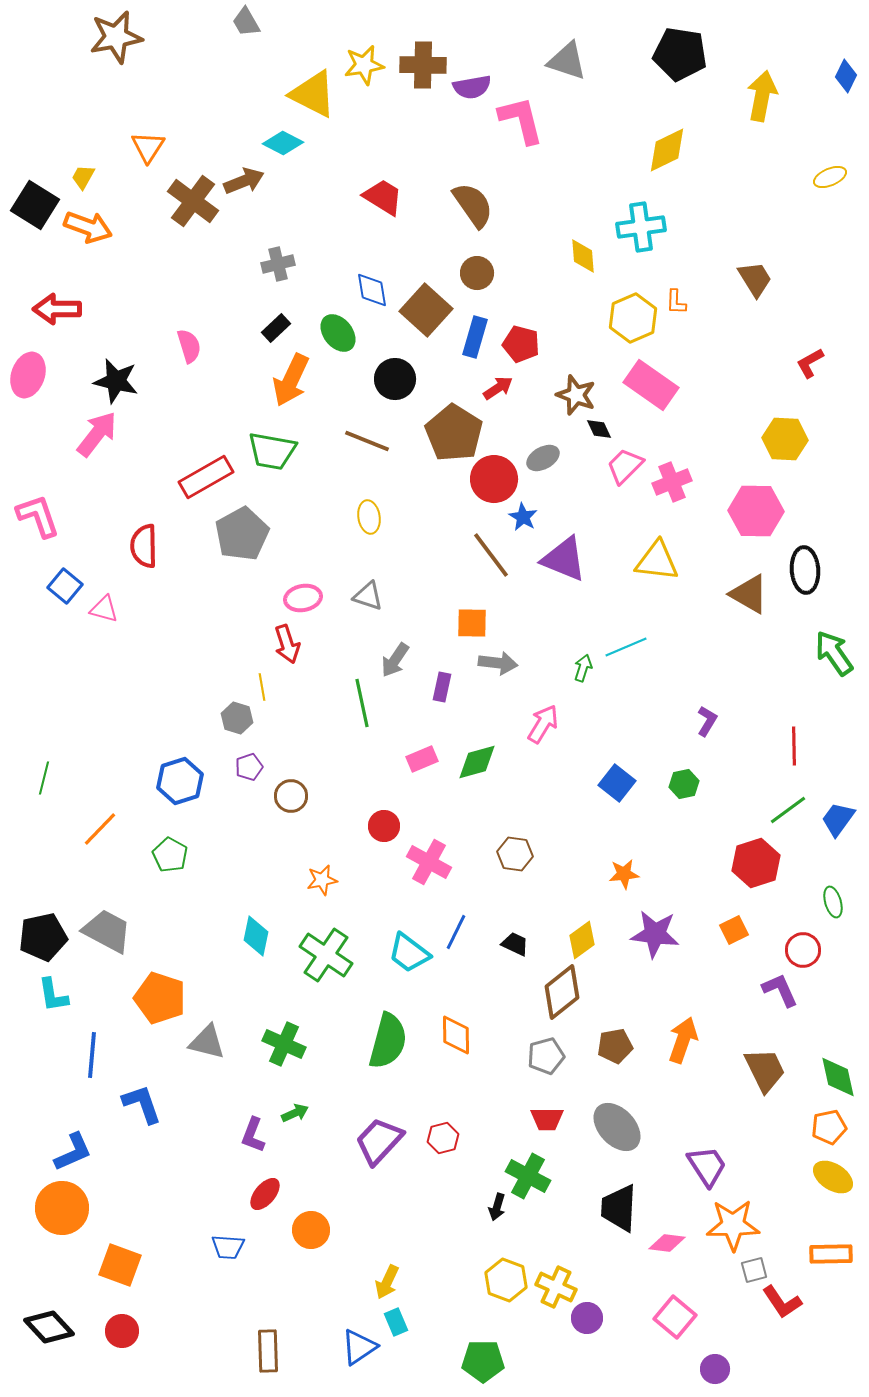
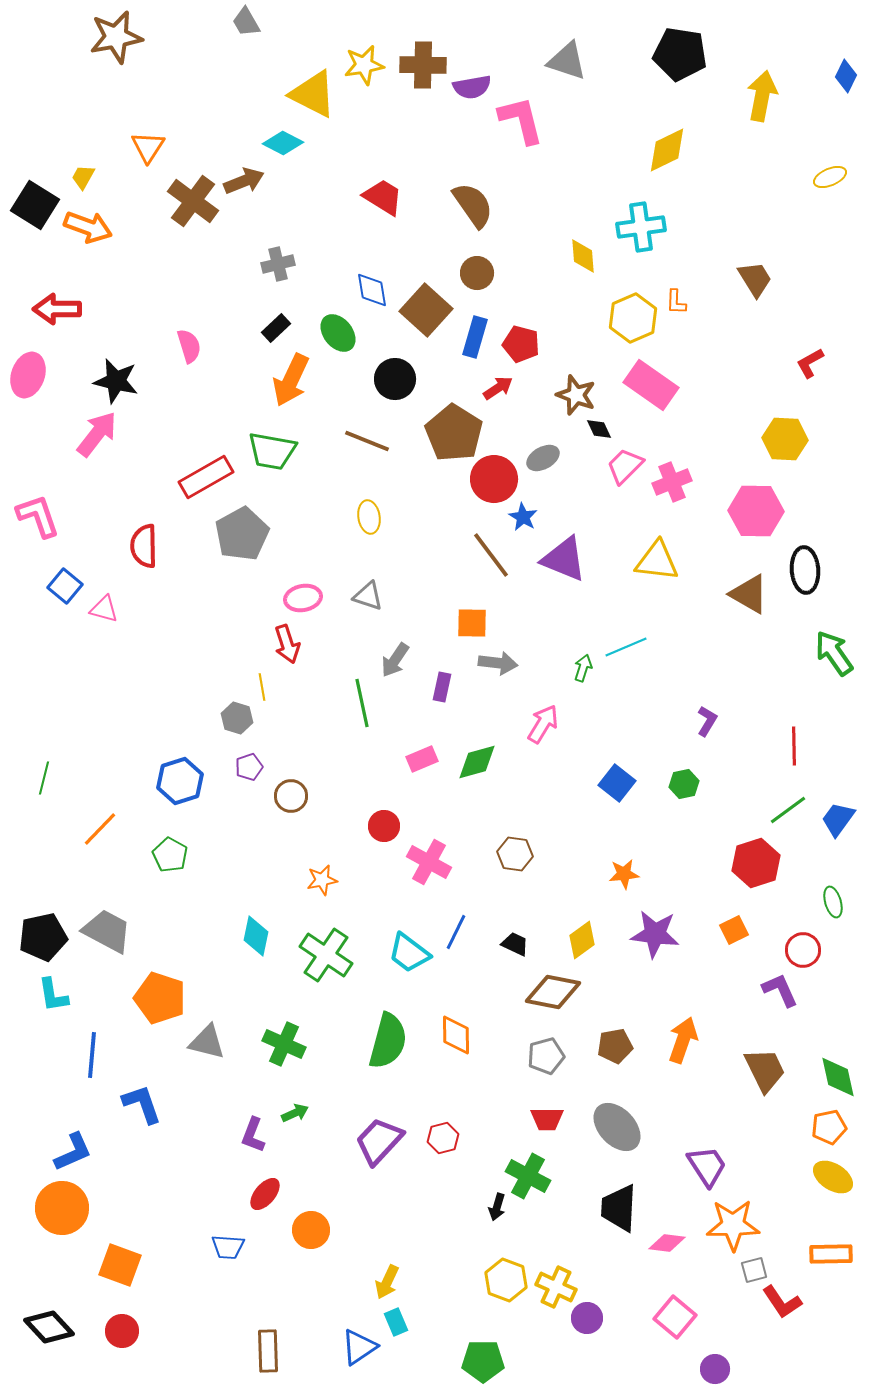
brown diamond at (562, 992): moved 9 px left; rotated 50 degrees clockwise
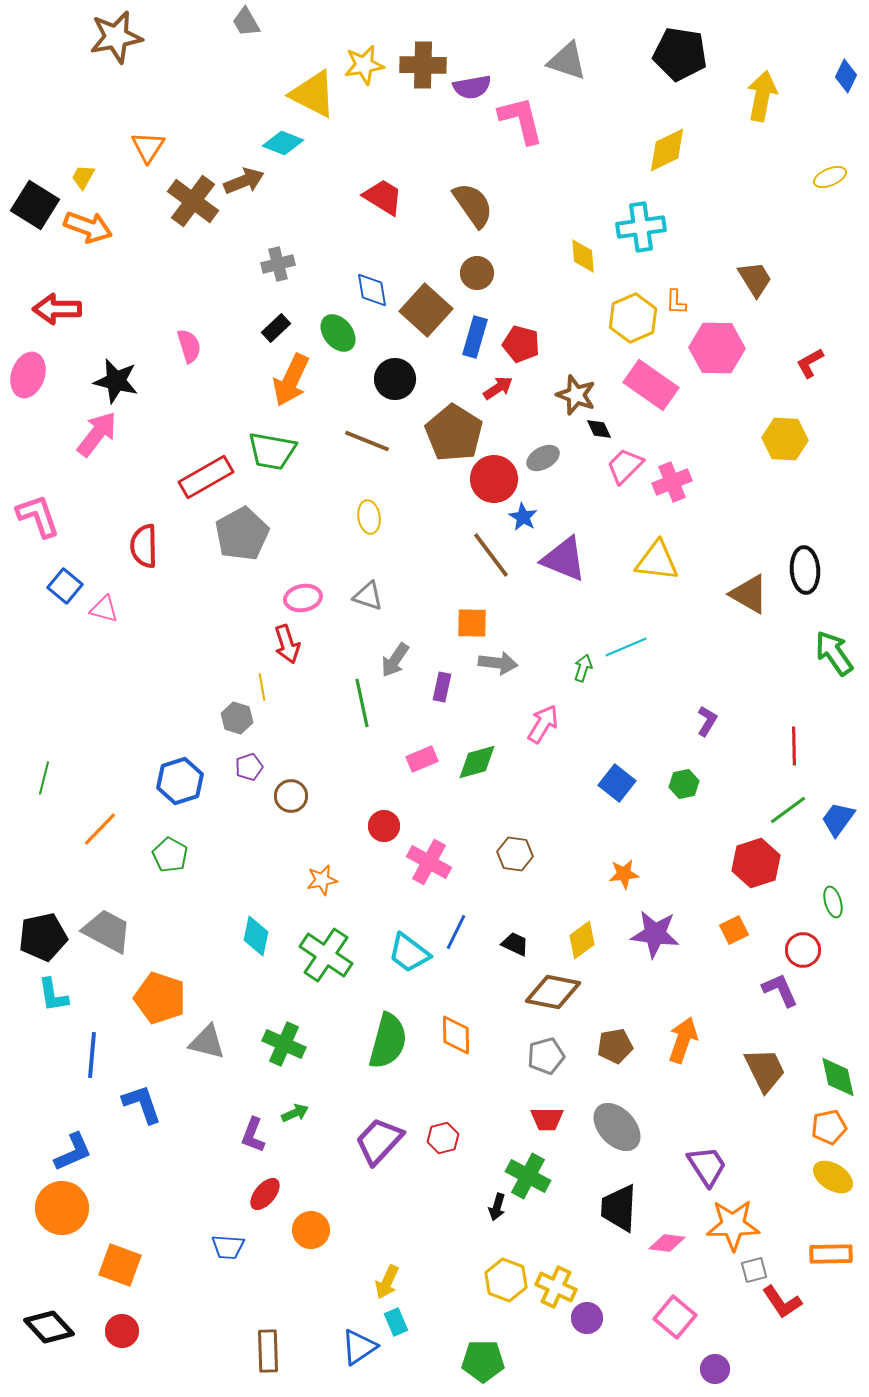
cyan diamond at (283, 143): rotated 6 degrees counterclockwise
pink hexagon at (756, 511): moved 39 px left, 163 px up
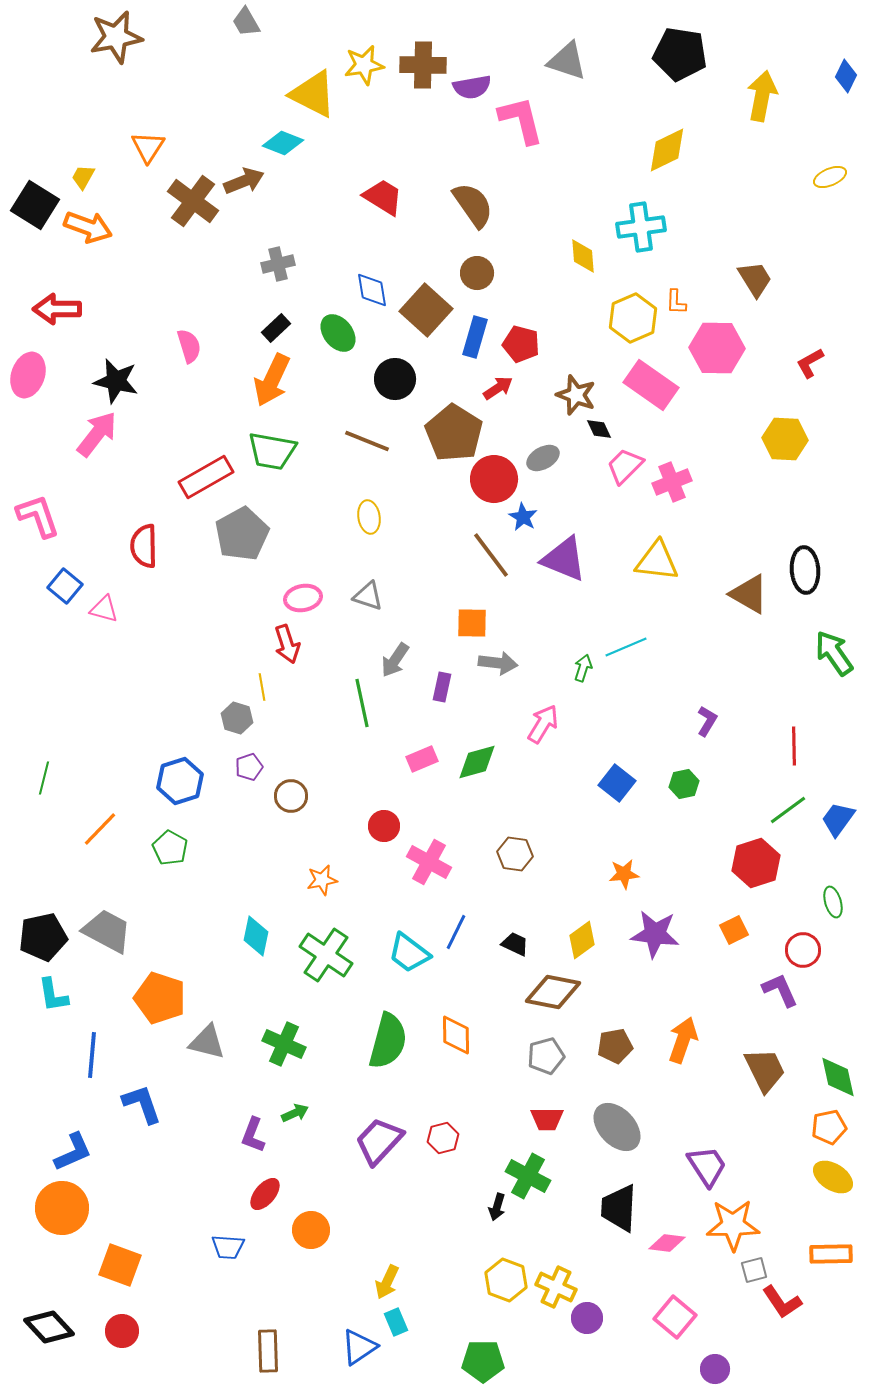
orange arrow at (291, 380): moved 19 px left
green pentagon at (170, 855): moved 7 px up
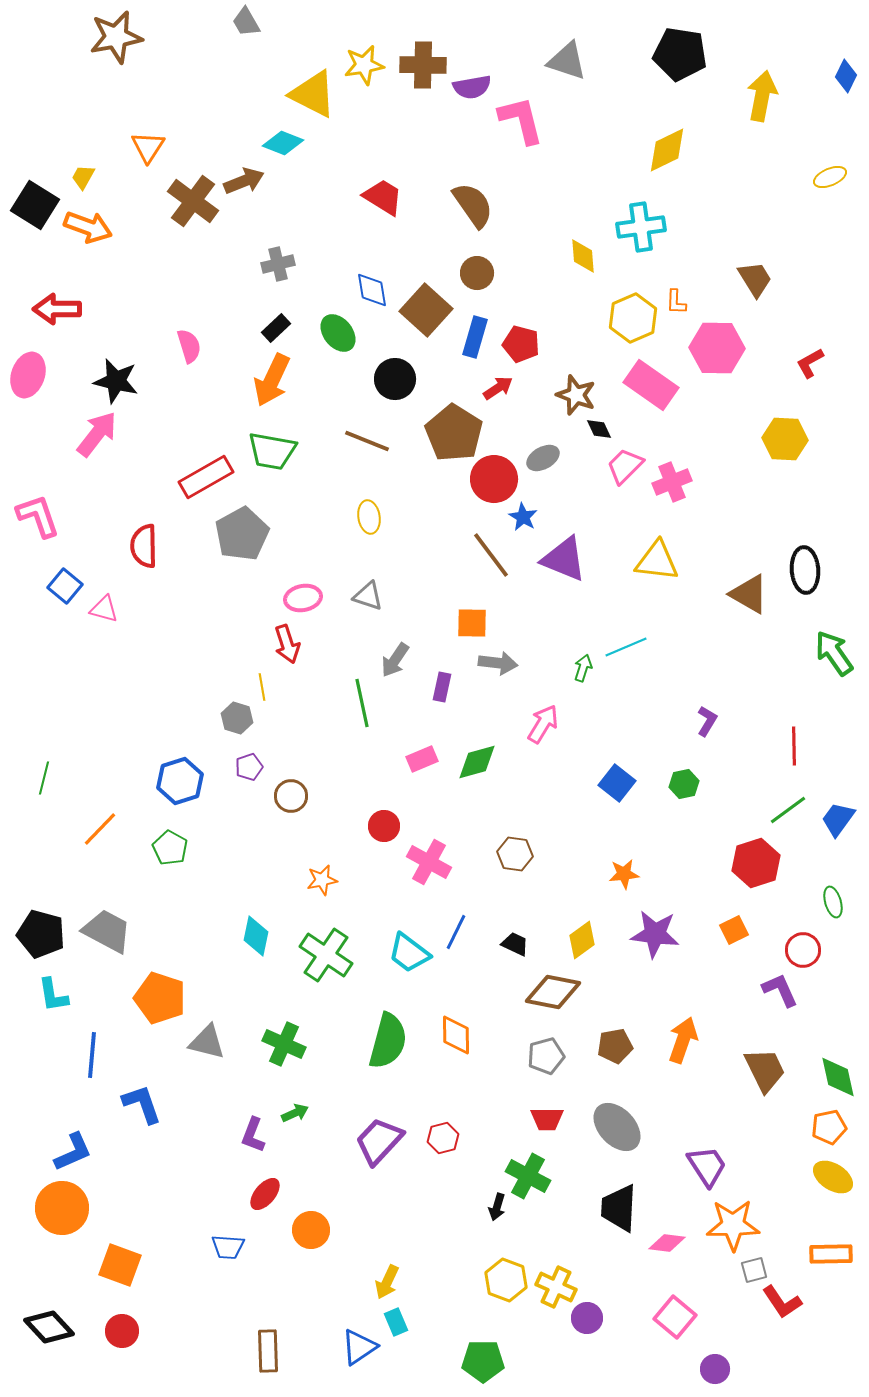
black pentagon at (43, 937): moved 2 px left, 3 px up; rotated 27 degrees clockwise
